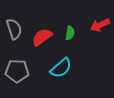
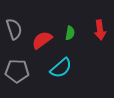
red arrow: moved 5 px down; rotated 72 degrees counterclockwise
red semicircle: moved 3 px down
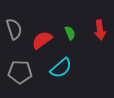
green semicircle: rotated 32 degrees counterclockwise
gray pentagon: moved 3 px right, 1 px down
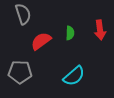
gray semicircle: moved 9 px right, 15 px up
green semicircle: rotated 24 degrees clockwise
red semicircle: moved 1 px left, 1 px down
cyan semicircle: moved 13 px right, 8 px down
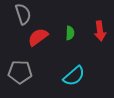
red arrow: moved 1 px down
red semicircle: moved 3 px left, 4 px up
